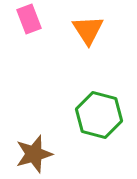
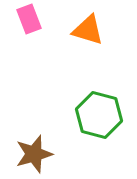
orange triangle: rotated 40 degrees counterclockwise
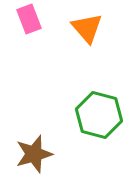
orange triangle: moved 1 px left, 2 px up; rotated 32 degrees clockwise
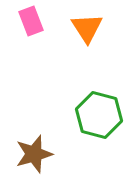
pink rectangle: moved 2 px right, 2 px down
orange triangle: rotated 8 degrees clockwise
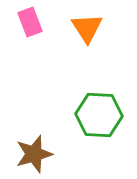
pink rectangle: moved 1 px left, 1 px down
green hexagon: rotated 12 degrees counterclockwise
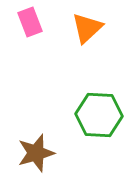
orange triangle: rotated 20 degrees clockwise
brown star: moved 2 px right, 1 px up
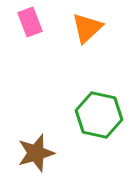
green hexagon: rotated 9 degrees clockwise
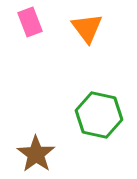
orange triangle: rotated 24 degrees counterclockwise
brown star: moved 1 px down; rotated 21 degrees counterclockwise
